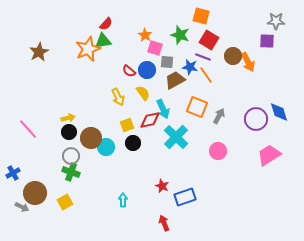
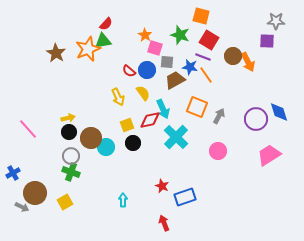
brown star at (39, 52): moved 17 px right, 1 px down; rotated 12 degrees counterclockwise
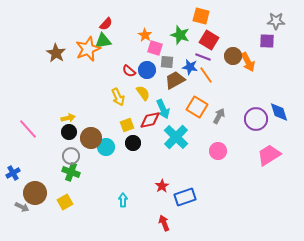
orange square at (197, 107): rotated 10 degrees clockwise
red star at (162, 186): rotated 16 degrees clockwise
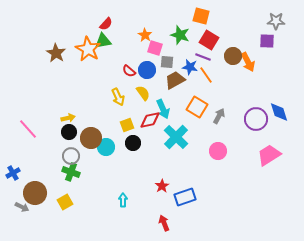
orange star at (88, 49): rotated 20 degrees counterclockwise
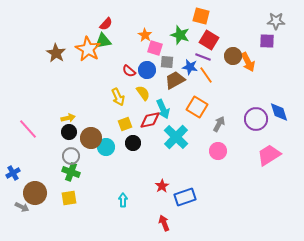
gray arrow at (219, 116): moved 8 px down
yellow square at (127, 125): moved 2 px left, 1 px up
yellow square at (65, 202): moved 4 px right, 4 px up; rotated 21 degrees clockwise
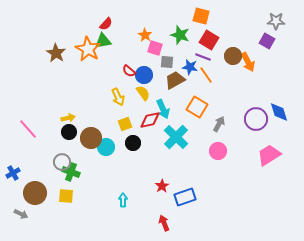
purple square at (267, 41): rotated 28 degrees clockwise
blue circle at (147, 70): moved 3 px left, 5 px down
gray circle at (71, 156): moved 9 px left, 6 px down
yellow square at (69, 198): moved 3 px left, 2 px up; rotated 14 degrees clockwise
gray arrow at (22, 207): moved 1 px left, 7 px down
